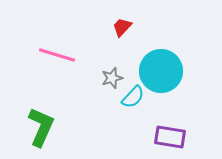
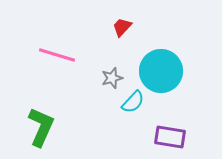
cyan semicircle: moved 5 px down
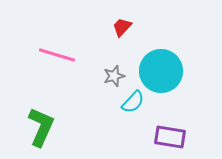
gray star: moved 2 px right, 2 px up
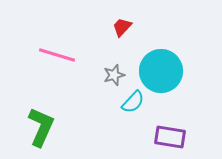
gray star: moved 1 px up
